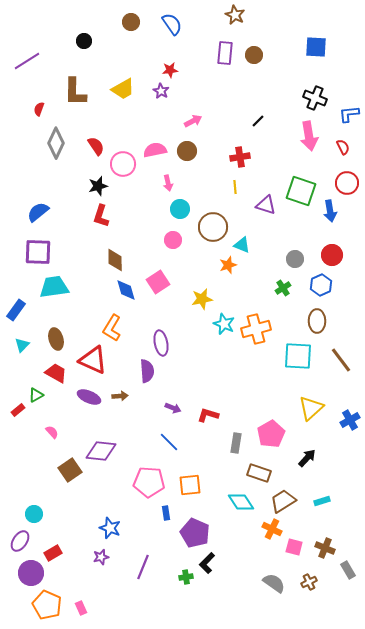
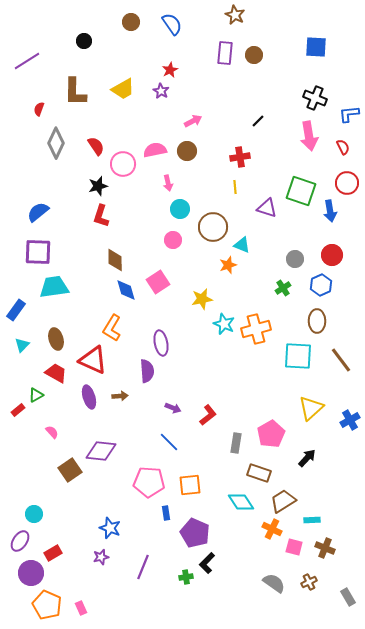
red star at (170, 70): rotated 21 degrees counterclockwise
purple triangle at (266, 205): moved 1 px right, 3 px down
purple ellipse at (89, 397): rotated 50 degrees clockwise
red L-shape at (208, 415): rotated 125 degrees clockwise
cyan rectangle at (322, 501): moved 10 px left, 19 px down; rotated 14 degrees clockwise
gray rectangle at (348, 570): moved 27 px down
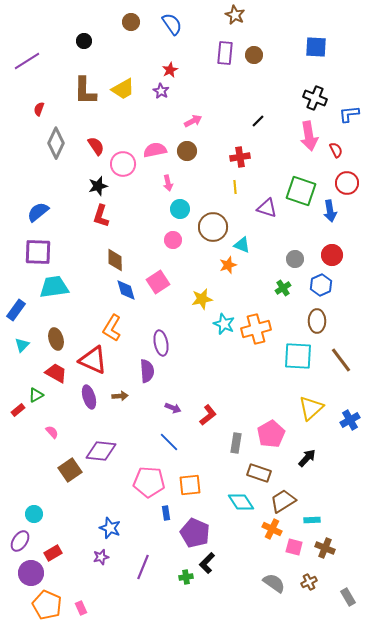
brown L-shape at (75, 92): moved 10 px right, 1 px up
red semicircle at (343, 147): moved 7 px left, 3 px down
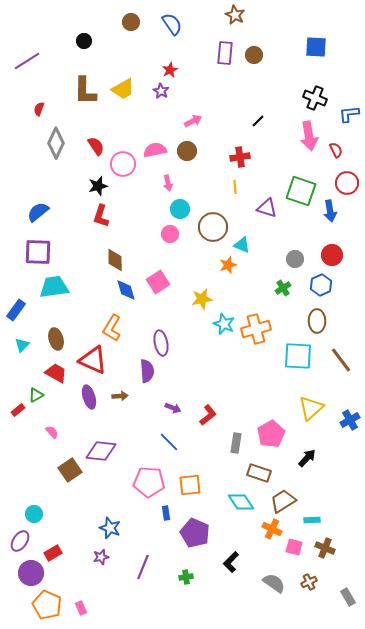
pink circle at (173, 240): moved 3 px left, 6 px up
black L-shape at (207, 563): moved 24 px right, 1 px up
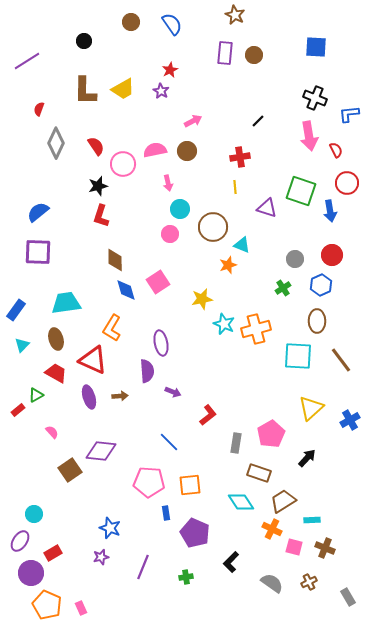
cyan trapezoid at (54, 287): moved 12 px right, 16 px down
purple arrow at (173, 408): moved 16 px up
gray semicircle at (274, 583): moved 2 px left
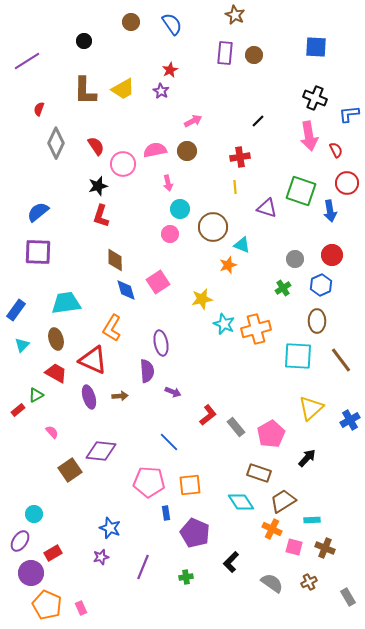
gray rectangle at (236, 443): moved 16 px up; rotated 48 degrees counterclockwise
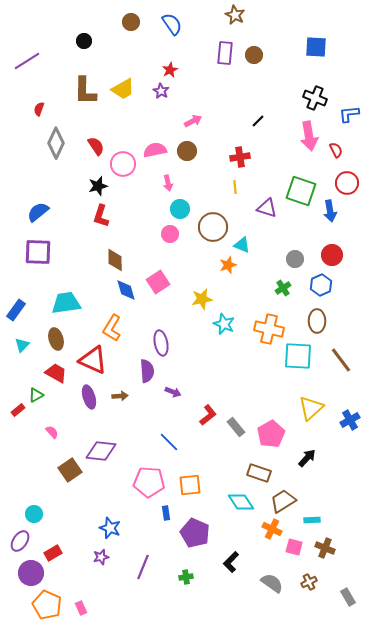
orange cross at (256, 329): moved 13 px right; rotated 28 degrees clockwise
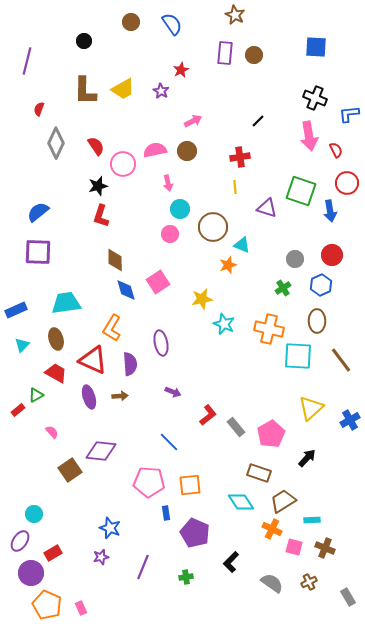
purple line at (27, 61): rotated 44 degrees counterclockwise
red star at (170, 70): moved 11 px right
blue rectangle at (16, 310): rotated 30 degrees clockwise
purple semicircle at (147, 371): moved 17 px left, 7 px up
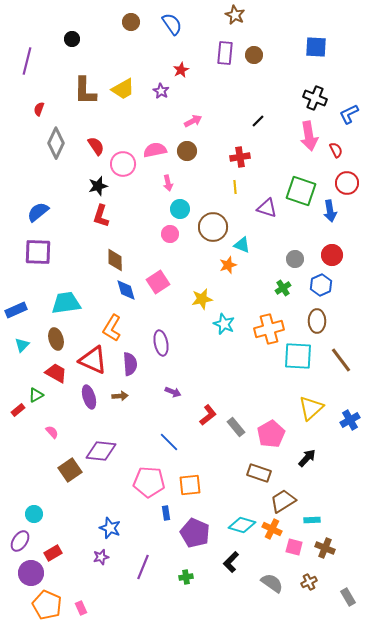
black circle at (84, 41): moved 12 px left, 2 px up
blue L-shape at (349, 114): rotated 20 degrees counterclockwise
orange cross at (269, 329): rotated 28 degrees counterclockwise
cyan diamond at (241, 502): moved 1 px right, 23 px down; rotated 40 degrees counterclockwise
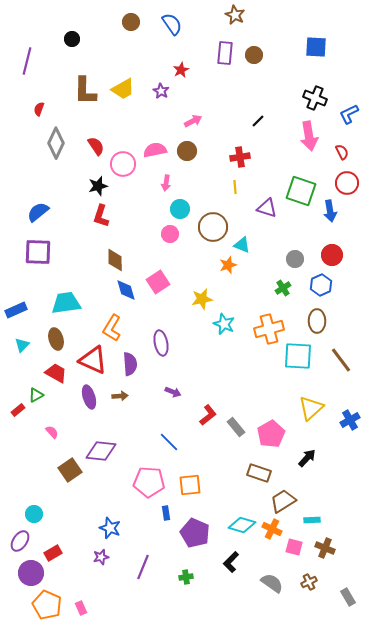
red semicircle at (336, 150): moved 6 px right, 2 px down
pink arrow at (168, 183): moved 2 px left; rotated 21 degrees clockwise
